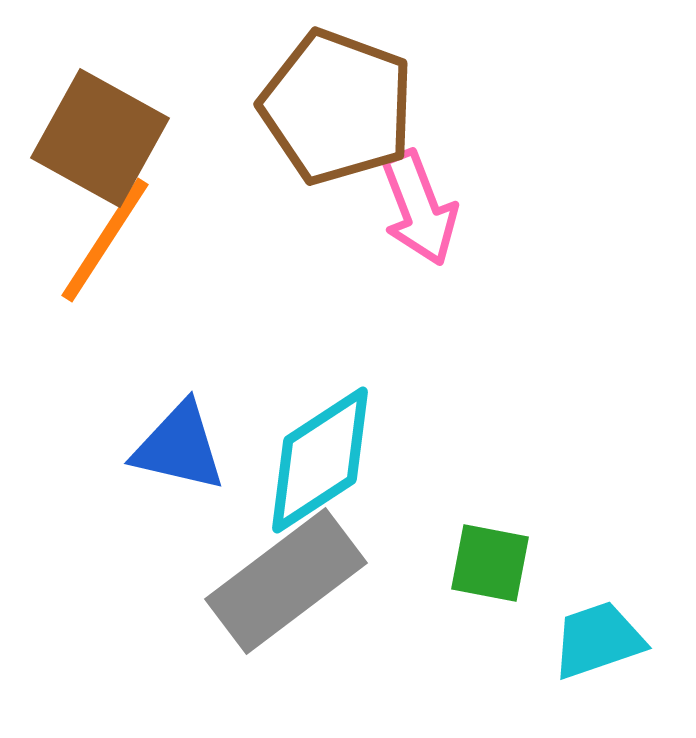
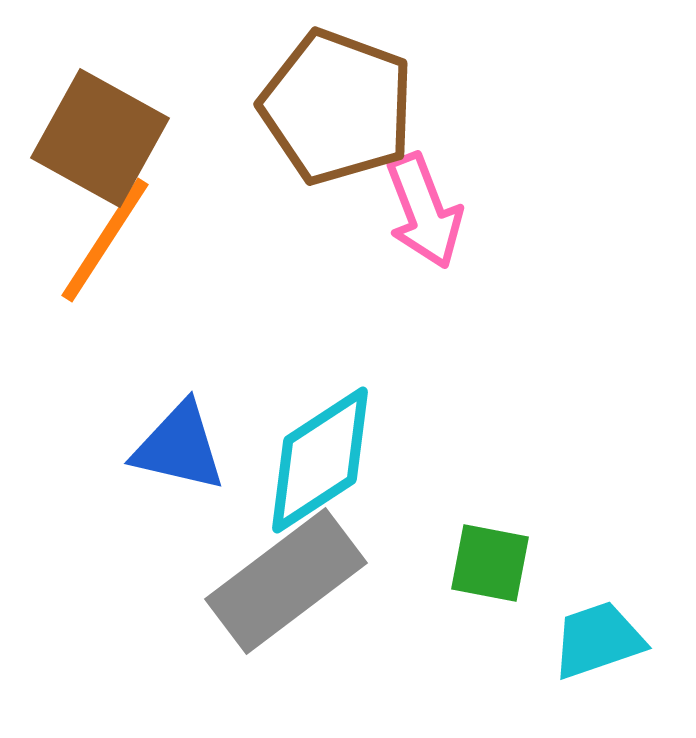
pink arrow: moved 5 px right, 3 px down
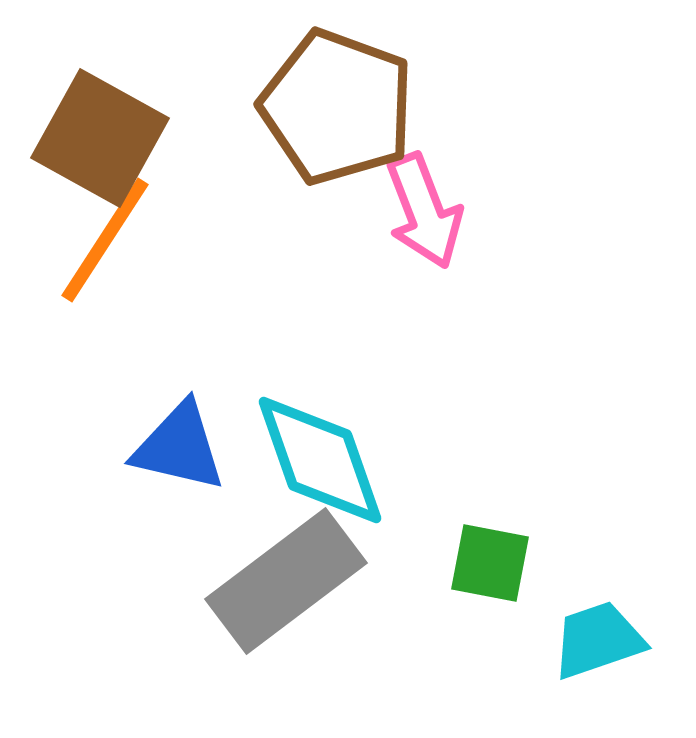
cyan diamond: rotated 76 degrees counterclockwise
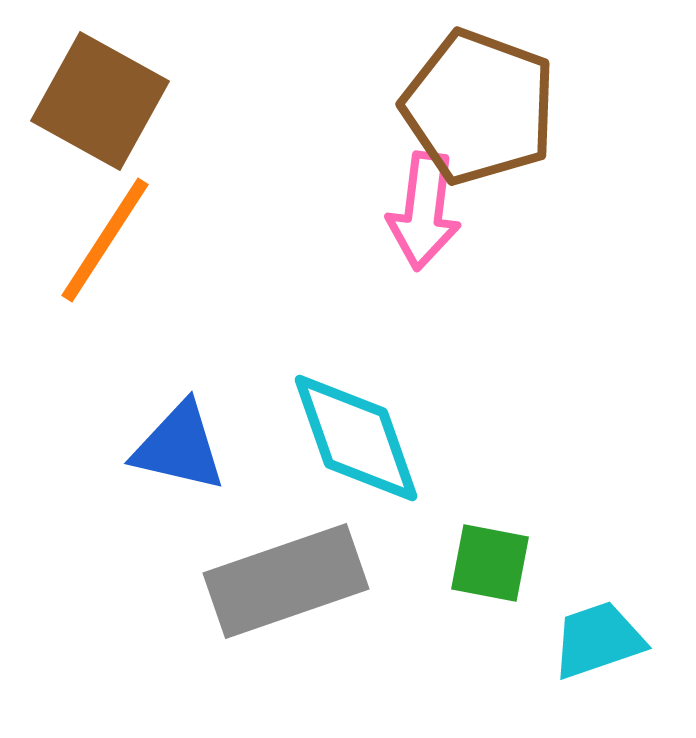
brown pentagon: moved 142 px right
brown square: moved 37 px up
pink arrow: rotated 28 degrees clockwise
cyan diamond: moved 36 px right, 22 px up
gray rectangle: rotated 18 degrees clockwise
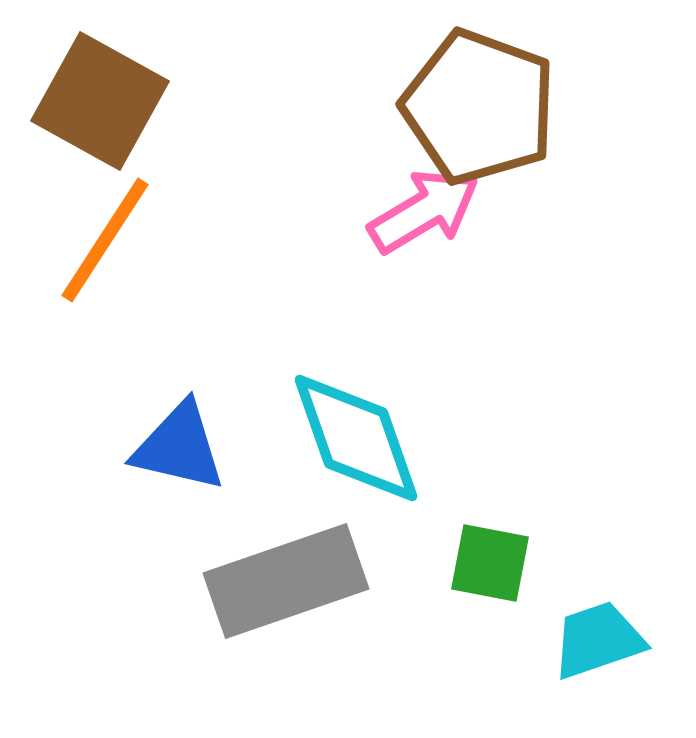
pink arrow: rotated 128 degrees counterclockwise
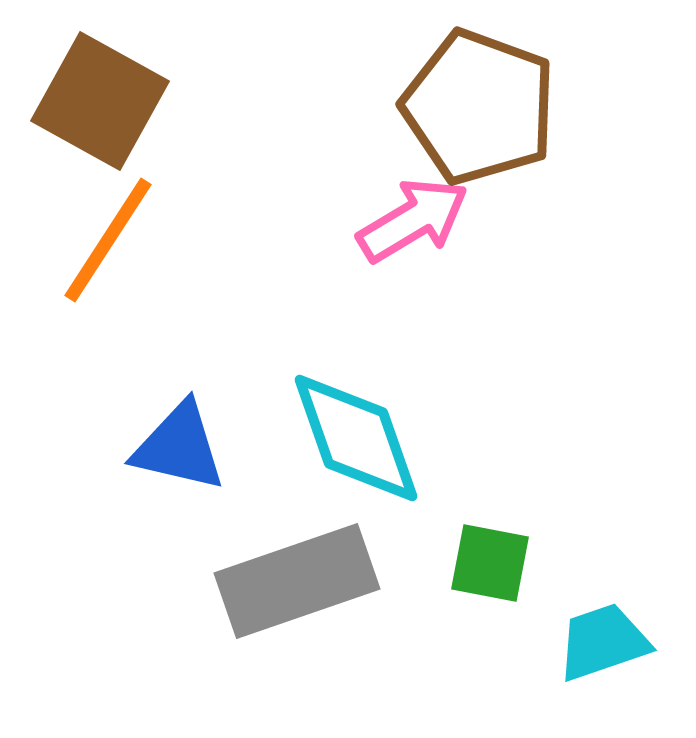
pink arrow: moved 11 px left, 9 px down
orange line: moved 3 px right
gray rectangle: moved 11 px right
cyan trapezoid: moved 5 px right, 2 px down
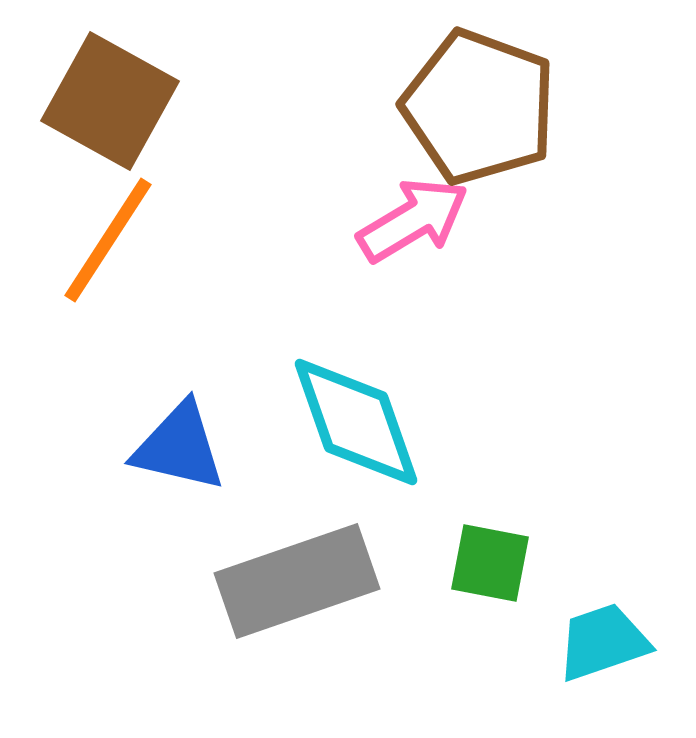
brown square: moved 10 px right
cyan diamond: moved 16 px up
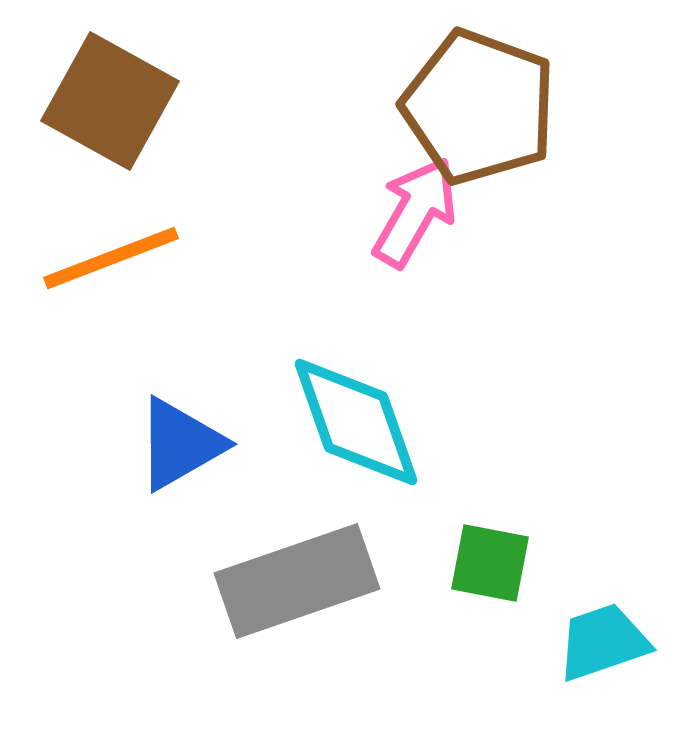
pink arrow: moved 2 px right, 8 px up; rotated 29 degrees counterclockwise
orange line: moved 3 px right, 18 px down; rotated 36 degrees clockwise
blue triangle: moved 1 px right, 3 px up; rotated 43 degrees counterclockwise
